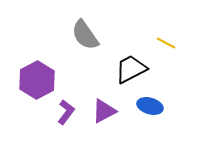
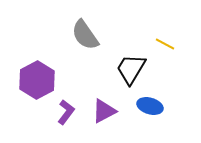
yellow line: moved 1 px left, 1 px down
black trapezoid: rotated 32 degrees counterclockwise
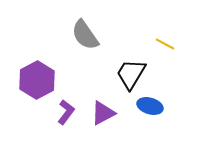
black trapezoid: moved 5 px down
purple triangle: moved 1 px left, 2 px down
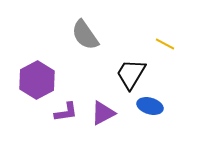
purple L-shape: rotated 45 degrees clockwise
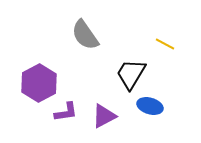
purple hexagon: moved 2 px right, 3 px down
purple triangle: moved 1 px right, 3 px down
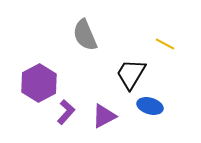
gray semicircle: rotated 12 degrees clockwise
purple L-shape: rotated 40 degrees counterclockwise
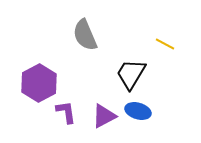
blue ellipse: moved 12 px left, 5 px down
purple L-shape: rotated 50 degrees counterclockwise
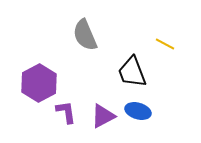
black trapezoid: moved 1 px right, 2 px up; rotated 52 degrees counterclockwise
purple triangle: moved 1 px left
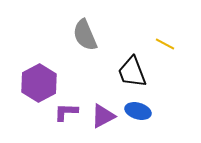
purple L-shape: rotated 80 degrees counterclockwise
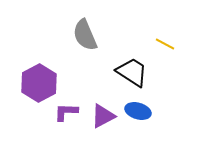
black trapezoid: rotated 144 degrees clockwise
